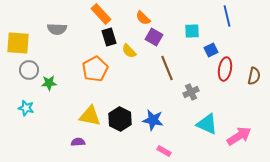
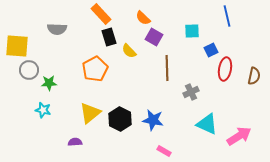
yellow square: moved 1 px left, 3 px down
brown line: rotated 20 degrees clockwise
cyan star: moved 17 px right, 2 px down
yellow triangle: moved 3 px up; rotated 50 degrees counterclockwise
purple semicircle: moved 3 px left
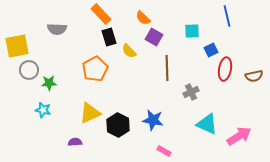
yellow square: rotated 15 degrees counterclockwise
brown semicircle: rotated 66 degrees clockwise
yellow triangle: rotated 15 degrees clockwise
black hexagon: moved 2 px left, 6 px down
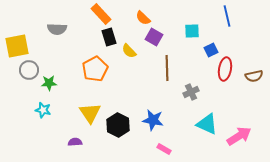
yellow triangle: rotated 40 degrees counterclockwise
pink rectangle: moved 2 px up
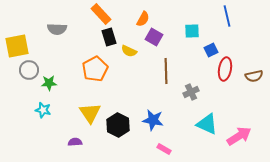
orange semicircle: moved 1 px down; rotated 105 degrees counterclockwise
yellow semicircle: rotated 21 degrees counterclockwise
brown line: moved 1 px left, 3 px down
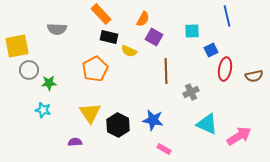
black rectangle: rotated 60 degrees counterclockwise
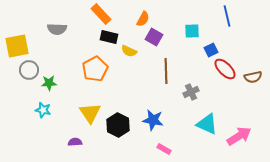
red ellipse: rotated 55 degrees counterclockwise
brown semicircle: moved 1 px left, 1 px down
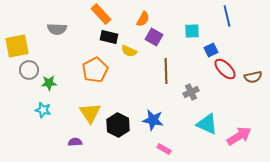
orange pentagon: moved 1 px down
